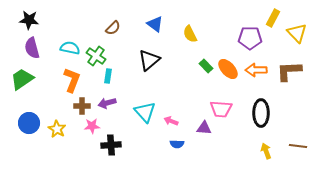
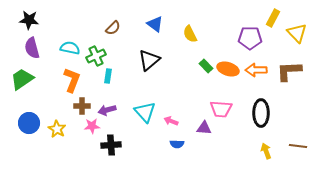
green cross: rotated 30 degrees clockwise
orange ellipse: rotated 30 degrees counterclockwise
purple arrow: moved 7 px down
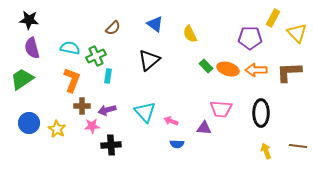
brown L-shape: moved 1 px down
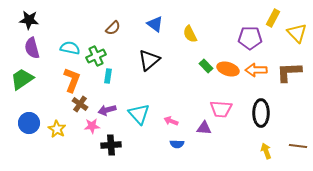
brown cross: moved 2 px left, 2 px up; rotated 35 degrees clockwise
cyan triangle: moved 6 px left, 2 px down
